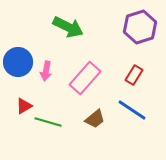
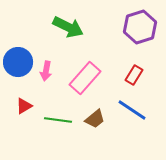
green line: moved 10 px right, 2 px up; rotated 8 degrees counterclockwise
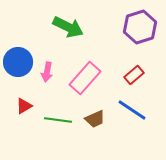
pink arrow: moved 1 px right, 1 px down
red rectangle: rotated 18 degrees clockwise
brown trapezoid: rotated 15 degrees clockwise
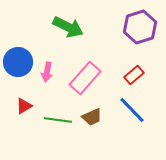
blue line: rotated 12 degrees clockwise
brown trapezoid: moved 3 px left, 2 px up
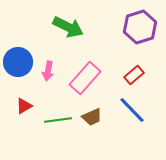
pink arrow: moved 1 px right, 1 px up
green line: rotated 16 degrees counterclockwise
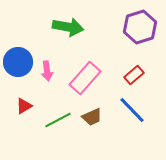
green arrow: rotated 16 degrees counterclockwise
pink arrow: moved 1 px left; rotated 18 degrees counterclockwise
green line: rotated 20 degrees counterclockwise
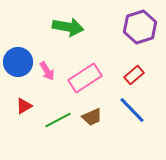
pink arrow: rotated 24 degrees counterclockwise
pink rectangle: rotated 16 degrees clockwise
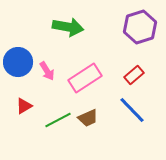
brown trapezoid: moved 4 px left, 1 px down
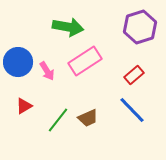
pink rectangle: moved 17 px up
green line: rotated 24 degrees counterclockwise
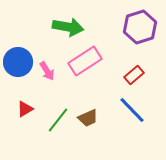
red triangle: moved 1 px right, 3 px down
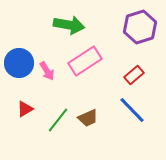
green arrow: moved 1 px right, 2 px up
blue circle: moved 1 px right, 1 px down
